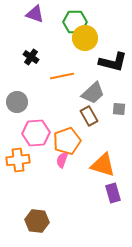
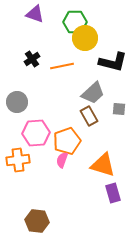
black cross: moved 1 px right, 2 px down; rotated 21 degrees clockwise
orange line: moved 10 px up
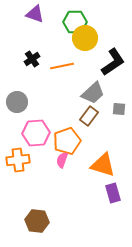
black L-shape: rotated 48 degrees counterclockwise
brown rectangle: rotated 66 degrees clockwise
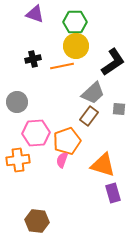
yellow circle: moved 9 px left, 8 px down
black cross: moved 1 px right; rotated 21 degrees clockwise
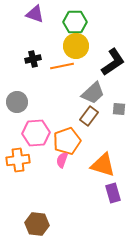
brown hexagon: moved 3 px down
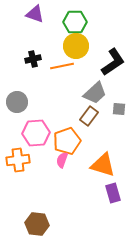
gray trapezoid: moved 2 px right
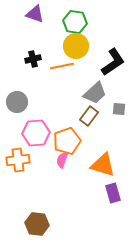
green hexagon: rotated 10 degrees clockwise
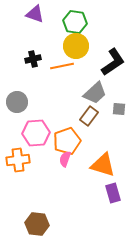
pink semicircle: moved 3 px right, 1 px up
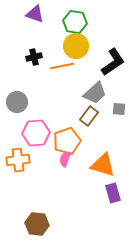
black cross: moved 1 px right, 2 px up
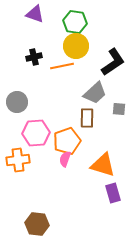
brown rectangle: moved 2 px left, 2 px down; rotated 36 degrees counterclockwise
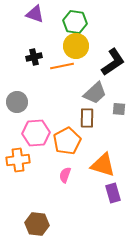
orange pentagon: rotated 8 degrees counterclockwise
pink semicircle: moved 16 px down
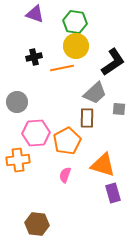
orange line: moved 2 px down
